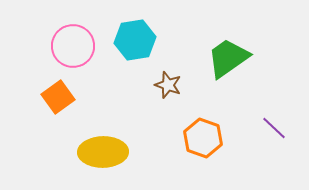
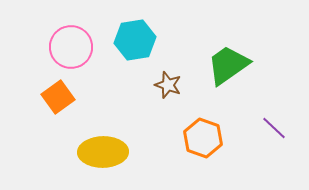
pink circle: moved 2 px left, 1 px down
green trapezoid: moved 7 px down
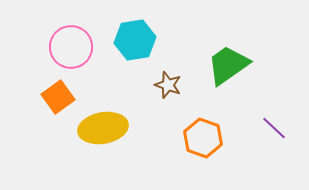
yellow ellipse: moved 24 px up; rotated 9 degrees counterclockwise
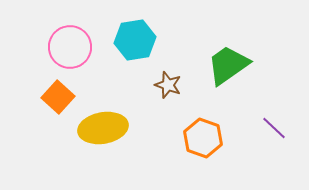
pink circle: moved 1 px left
orange square: rotated 12 degrees counterclockwise
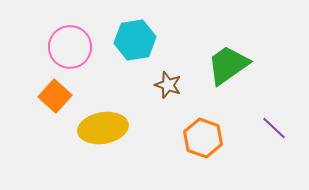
orange square: moved 3 px left, 1 px up
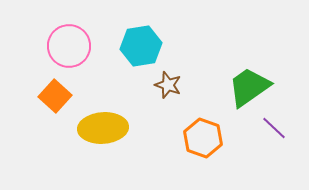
cyan hexagon: moved 6 px right, 6 px down
pink circle: moved 1 px left, 1 px up
green trapezoid: moved 21 px right, 22 px down
yellow ellipse: rotated 6 degrees clockwise
